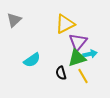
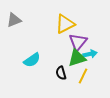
gray triangle: rotated 21 degrees clockwise
yellow line: rotated 56 degrees clockwise
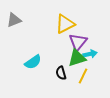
cyan semicircle: moved 1 px right, 2 px down
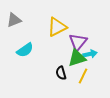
yellow triangle: moved 8 px left, 3 px down
cyan semicircle: moved 8 px left, 12 px up
